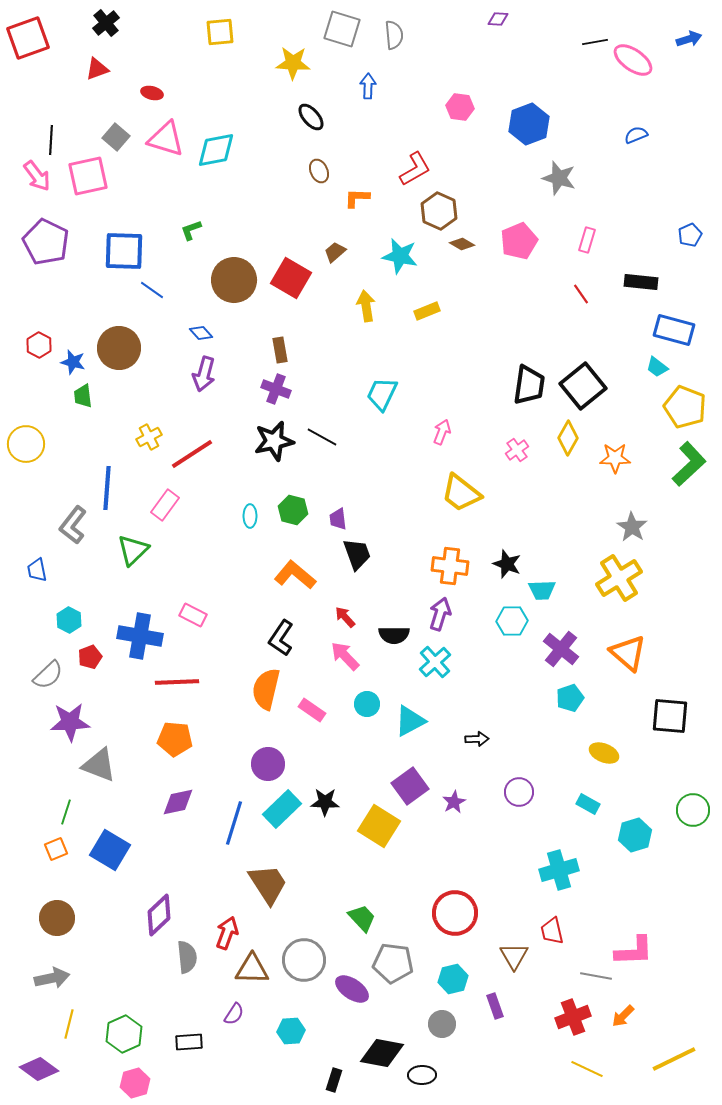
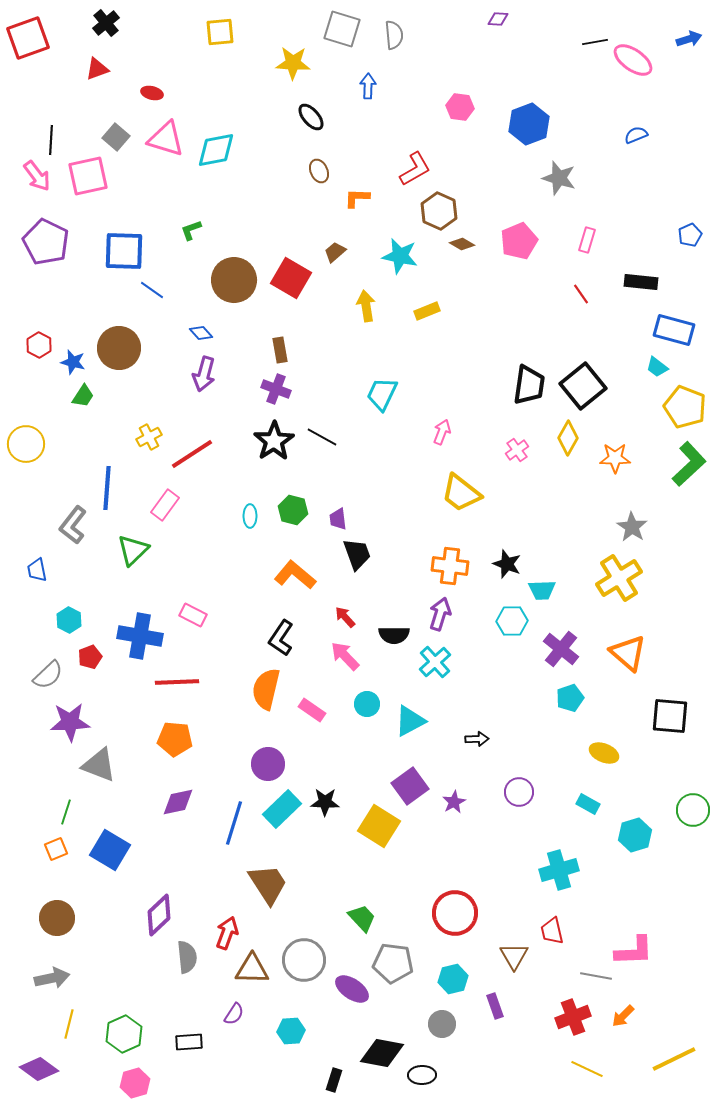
green trapezoid at (83, 396): rotated 140 degrees counterclockwise
black star at (274, 441): rotated 21 degrees counterclockwise
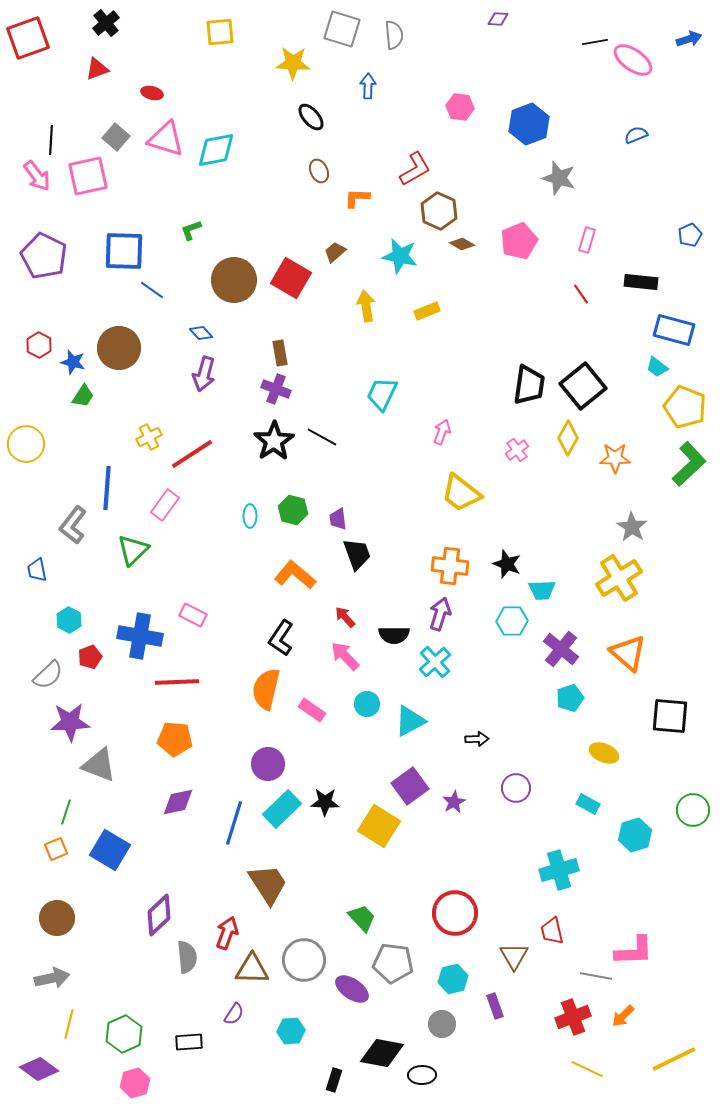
purple pentagon at (46, 242): moved 2 px left, 14 px down
brown rectangle at (280, 350): moved 3 px down
purple circle at (519, 792): moved 3 px left, 4 px up
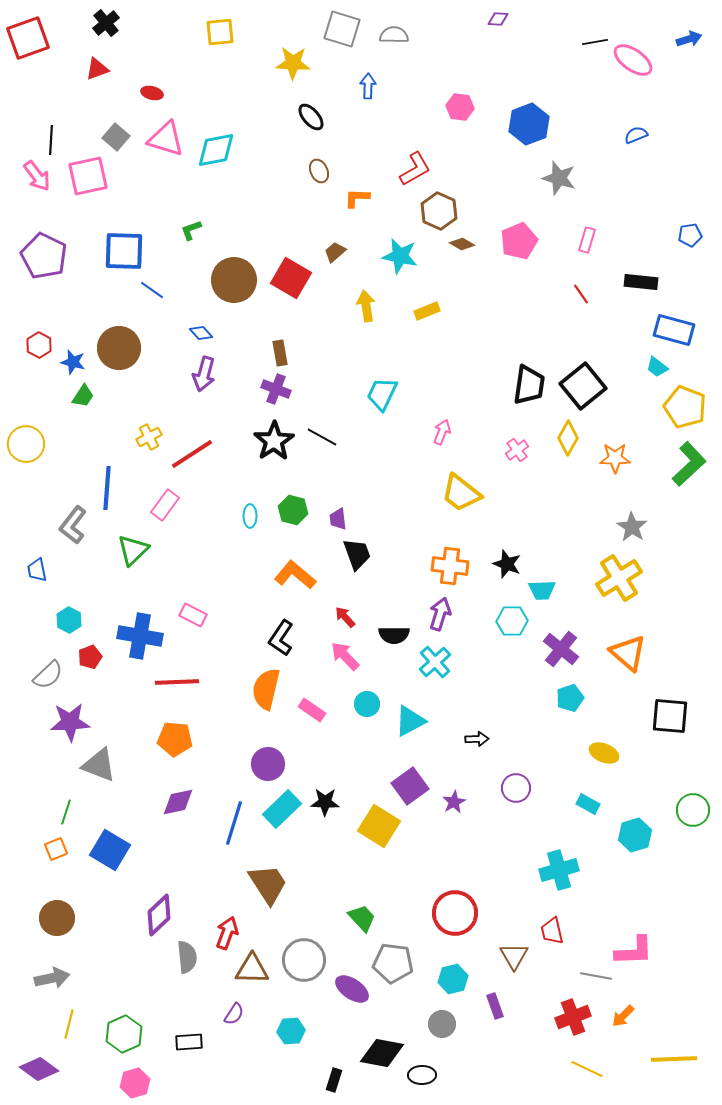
gray semicircle at (394, 35): rotated 84 degrees counterclockwise
blue pentagon at (690, 235): rotated 15 degrees clockwise
yellow line at (674, 1059): rotated 24 degrees clockwise
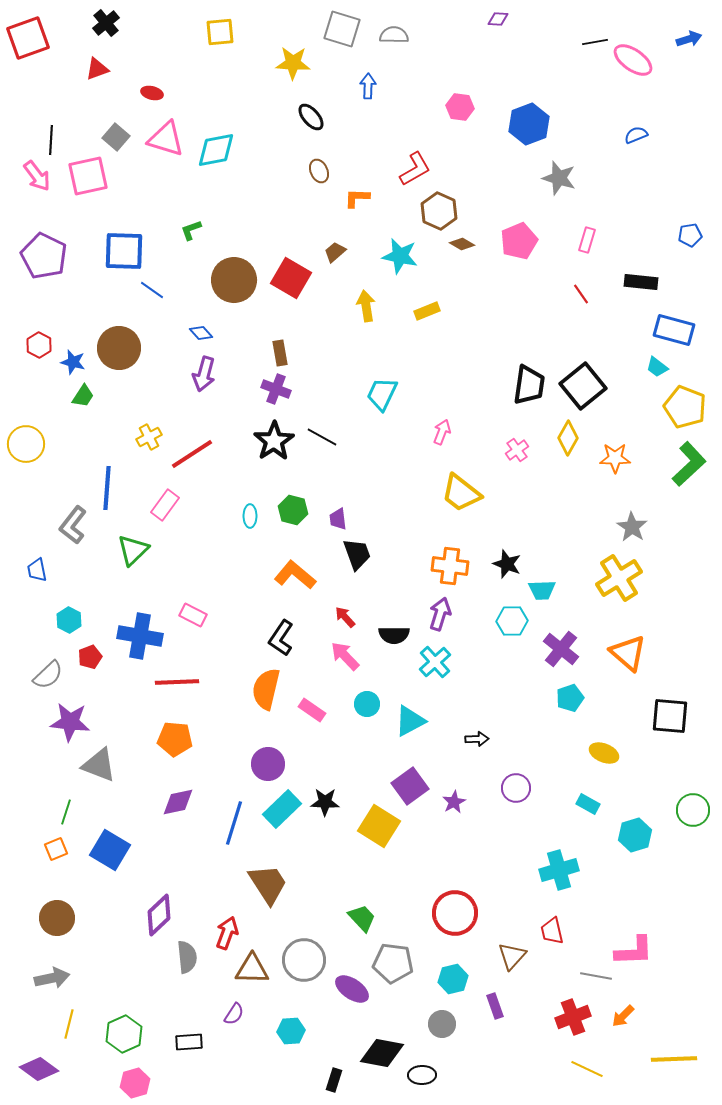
purple star at (70, 722): rotated 9 degrees clockwise
brown triangle at (514, 956): moved 2 px left; rotated 12 degrees clockwise
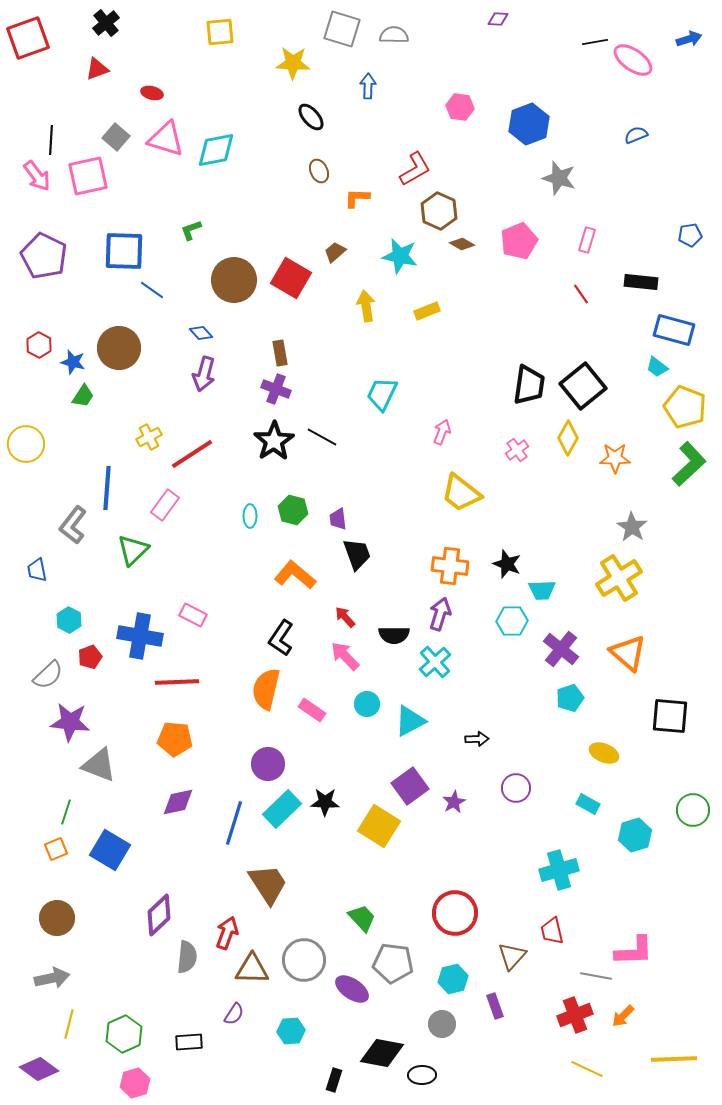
gray semicircle at (187, 957): rotated 12 degrees clockwise
red cross at (573, 1017): moved 2 px right, 2 px up
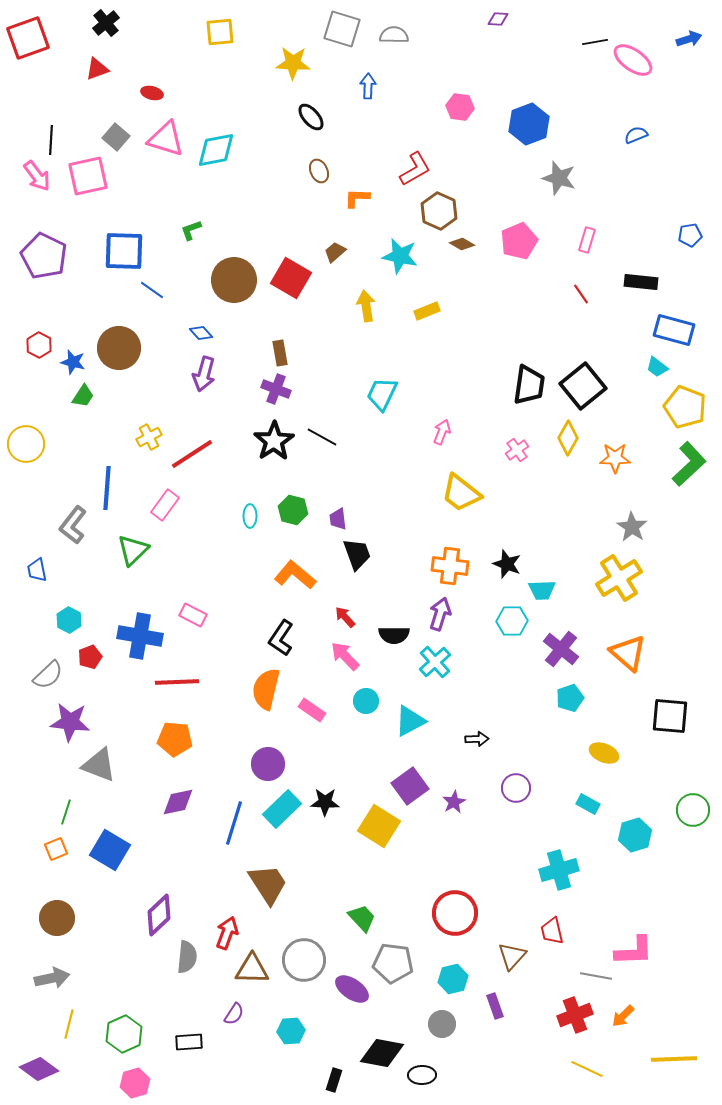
cyan circle at (367, 704): moved 1 px left, 3 px up
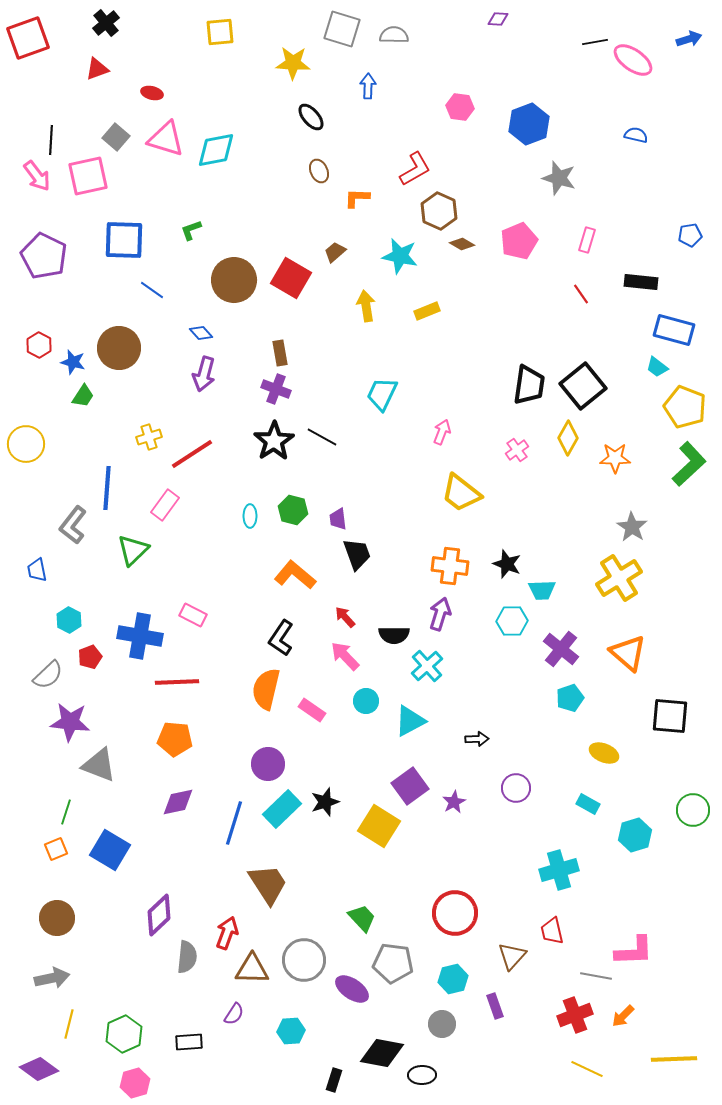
blue semicircle at (636, 135): rotated 35 degrees clockwise
blue square at (124, 251): moved 11 px up
yellow cross at (149, 437): rotated 10 degrees clockwise
cyan cross at (435, 662): moved 8 px left, 4 px down
black star at (325, 802): rotated 20 degrees counterclockwise
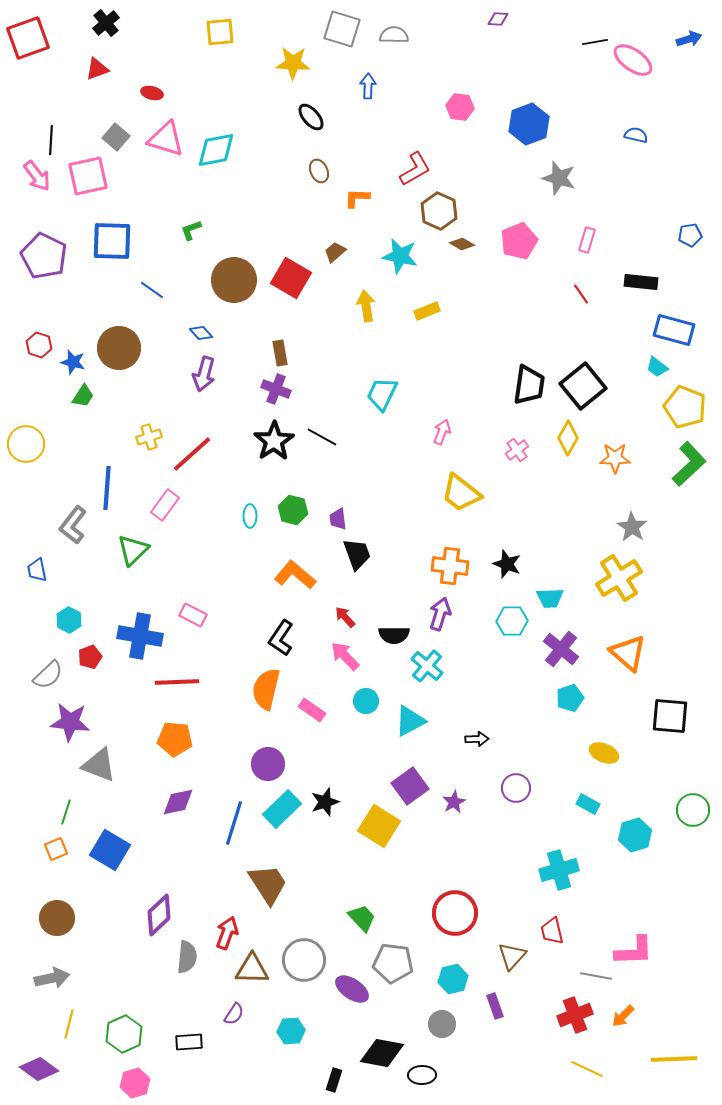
blue square at (124, 240): moved 12 px left, 1 px down
red hexagon at (39, 345): rotated 10 degrees counterclockwise
red line at (192, 454): rotated 9 degrees counterclockwise
cyan trapezoid at (542, 590): moved 8 px right, 8 px down
cyan cross at (427, 666): rotated 8 degrees counterclockwise
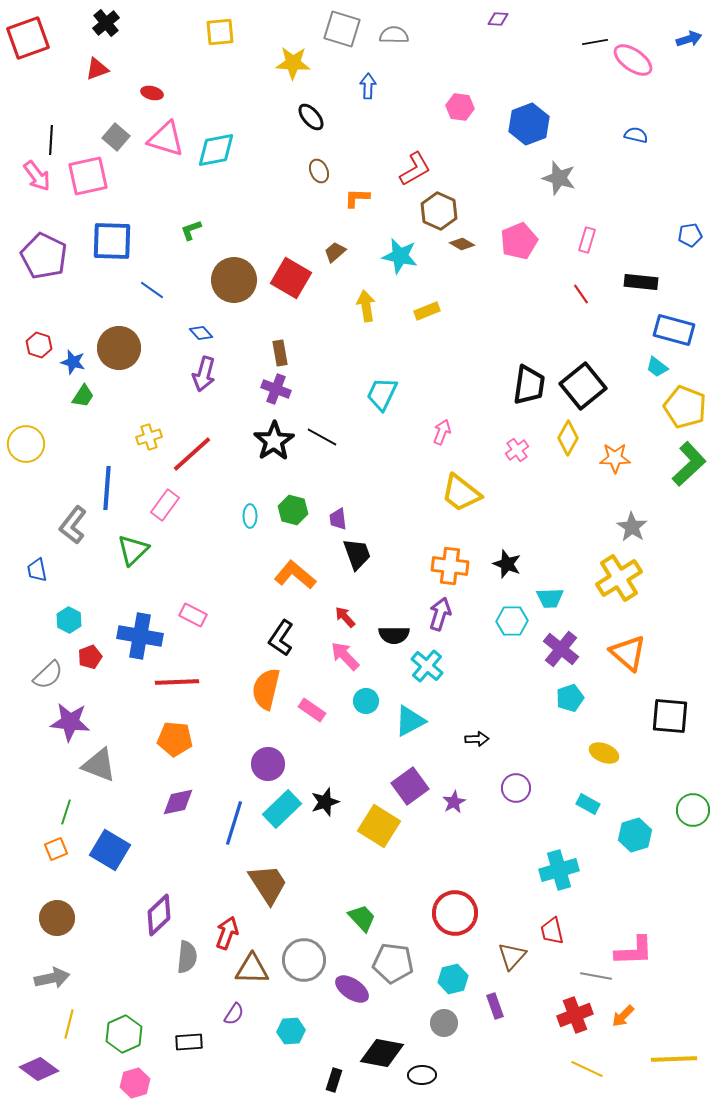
gray circle at (442, 1024): moved 2 px right, 1 px up
